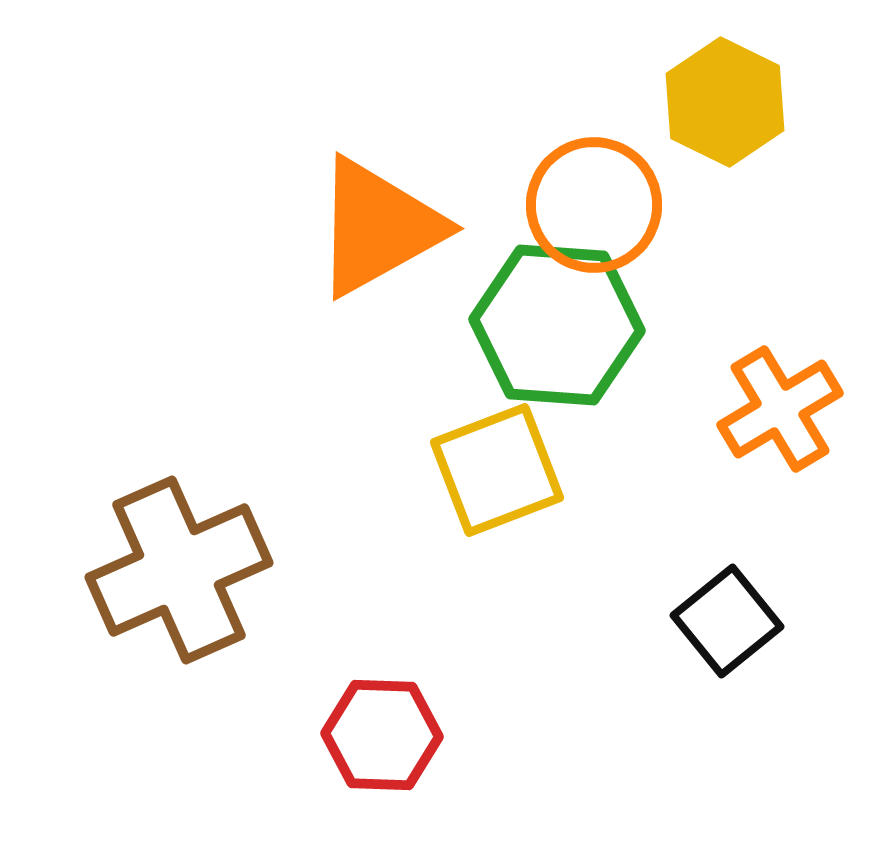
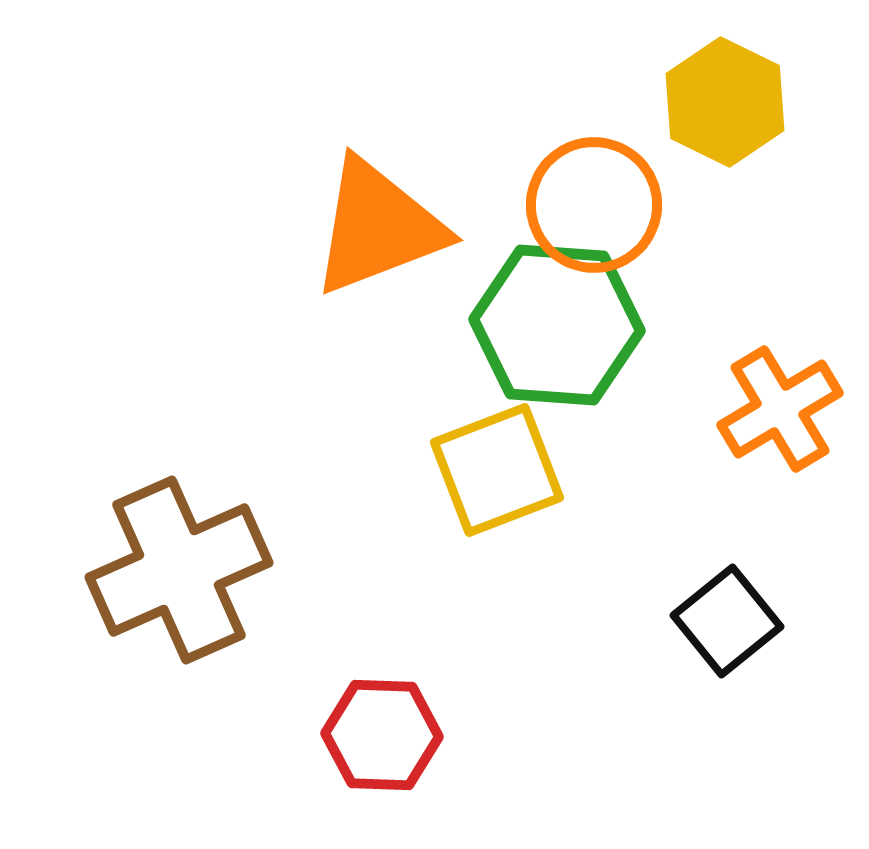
orange triangle: rotated 8 degrees clockwise
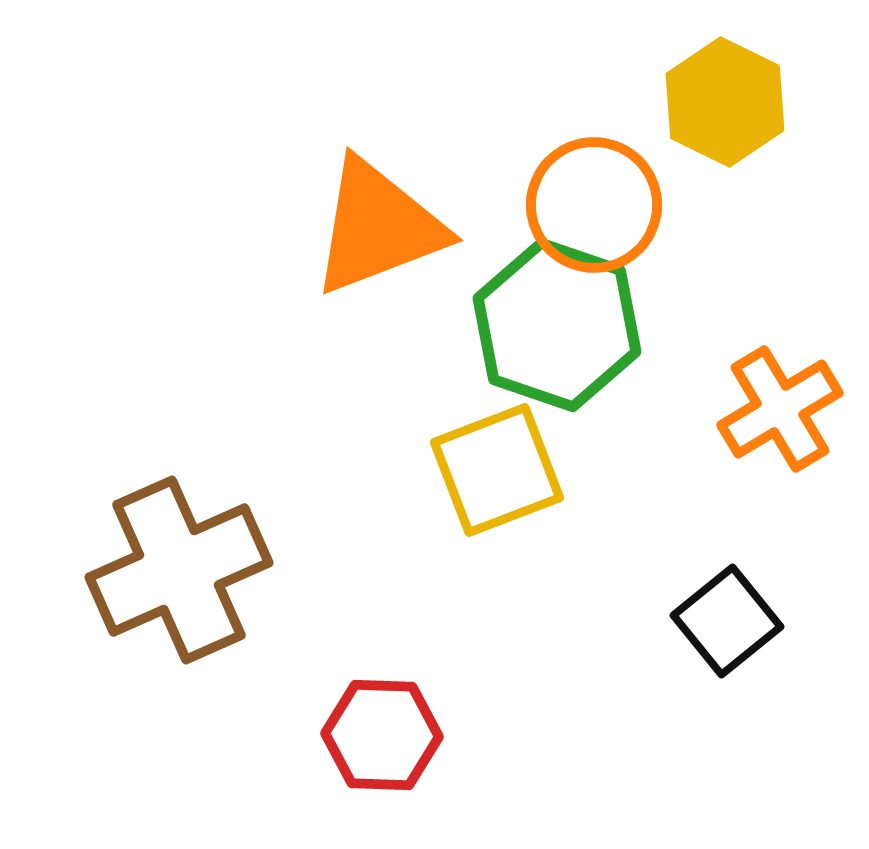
green hexagon: rotated 15 degrees clockwise
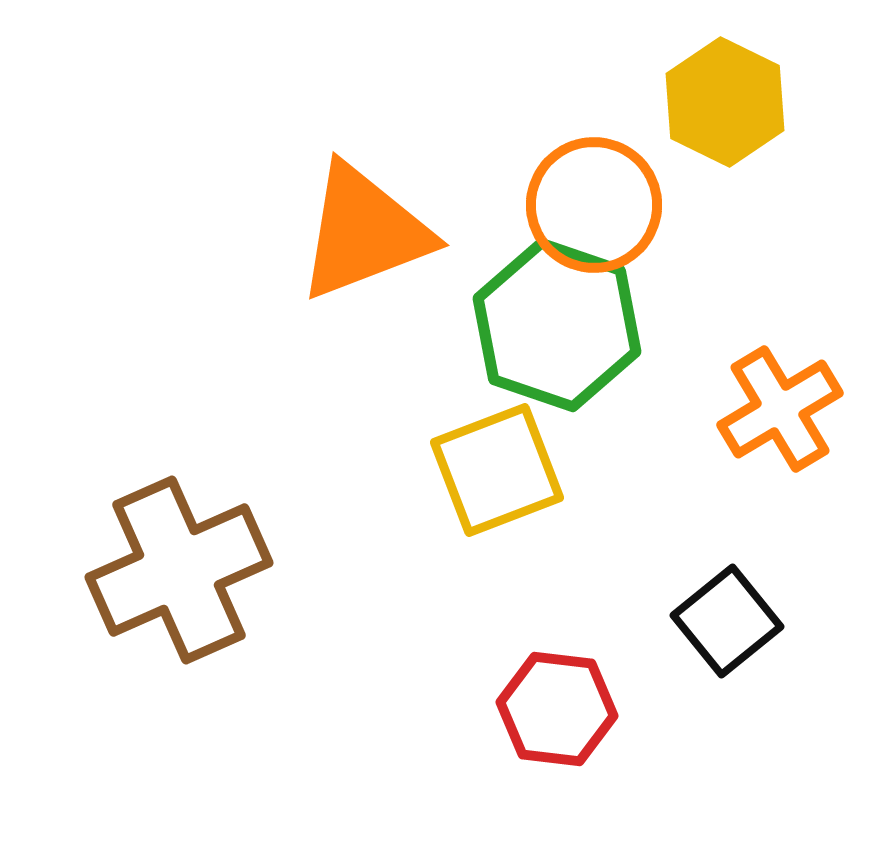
orange triangle: moved 14 px left, 5 px down
red hexagon: moved 175 px right, 26 px up; rotated 5 degrees clockwise
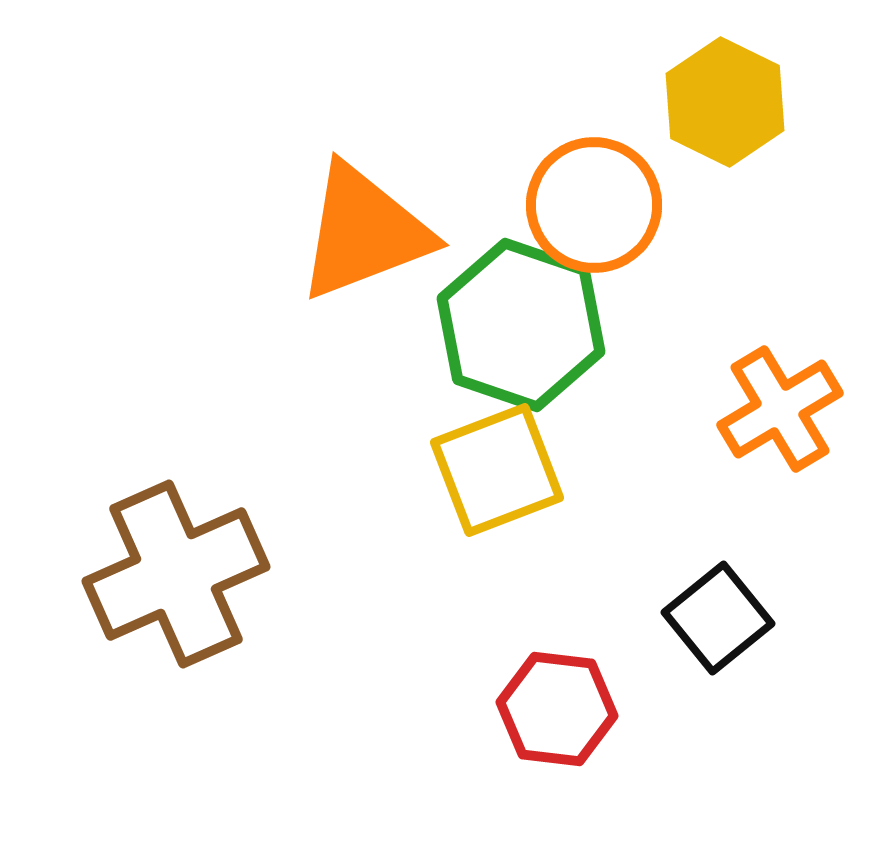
green hexagon: moved 36 px left
brown cross: moved 3 px left, 4 px down
black square: moved 9 px left, 3 px up
